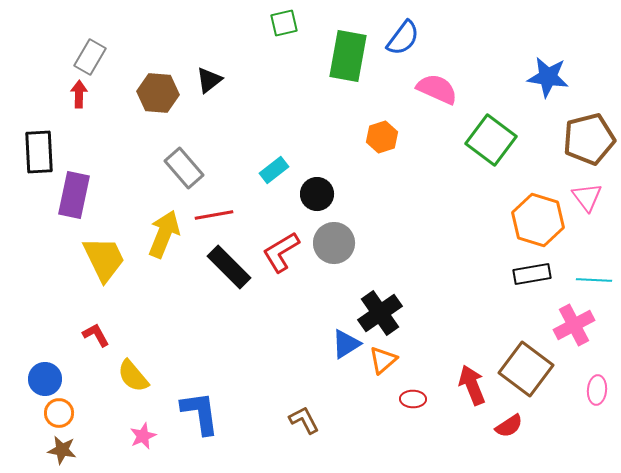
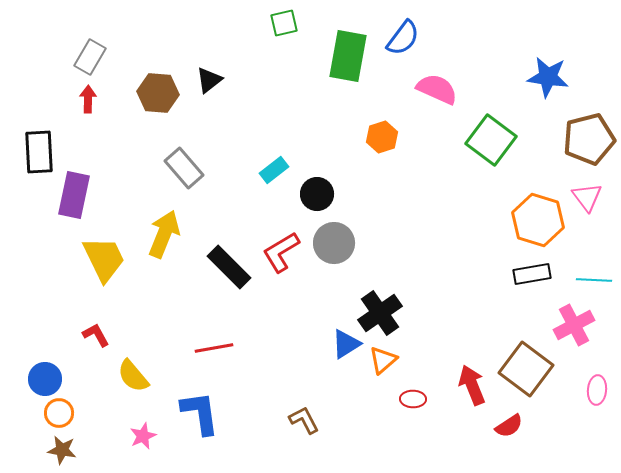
red arrow at (79, 94): moved 9 px right, 5 px down
red line at (214, 215): moved 133 px down
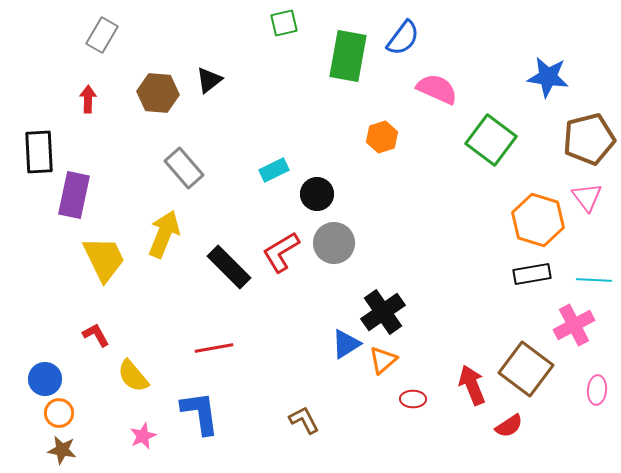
gray rectangle at (90, 57): moved 12 px right, 22 px up
cyan rectangle at (274, 170): rotated 12 degrees clockwise
black cross at (380, 313): moved 3 px right, 1 px up
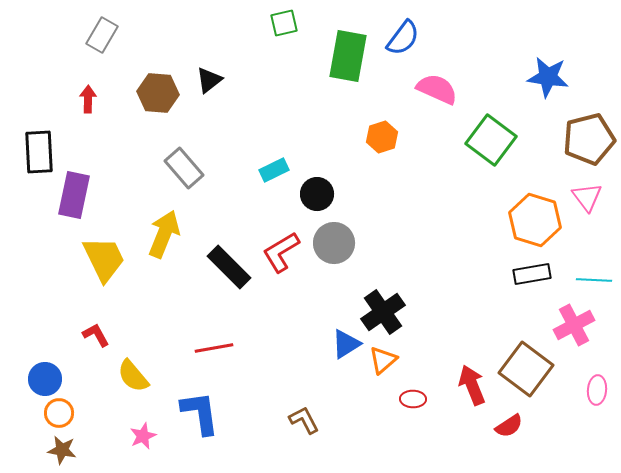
orange hexagon at (538, 220): moved 3 px left
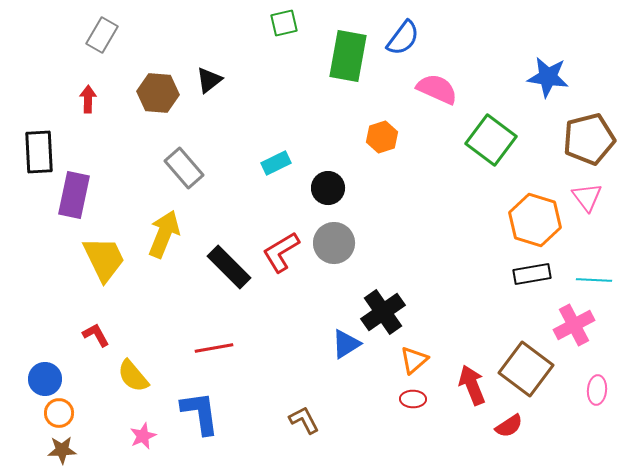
cyan rectangle at (274, 170): moved 2 px right, 7 px up
black circle at (317, 194): moved 11 px right, 6 px up
orange triangle at (383, 360): moved 31 px right
brown star at (62, 450): rotated 12 degrees counterclockwise
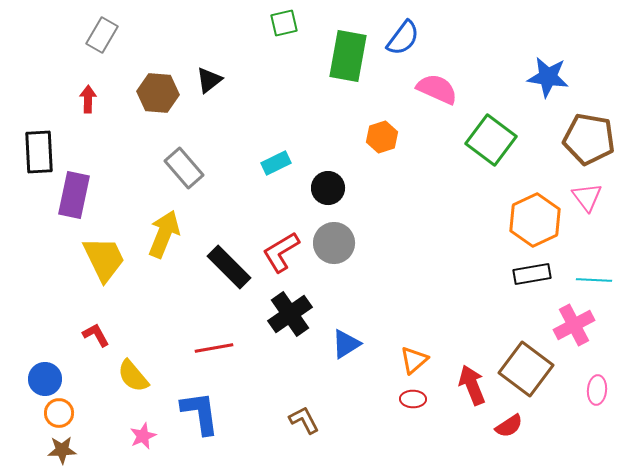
brown pentagon at (589, 139): rotated 24 degrees clockwise
orange hexagon at (535, 220): rotated 18 degrees clockwise
black cross at (383, 312): moved 93 px left, 2 px down
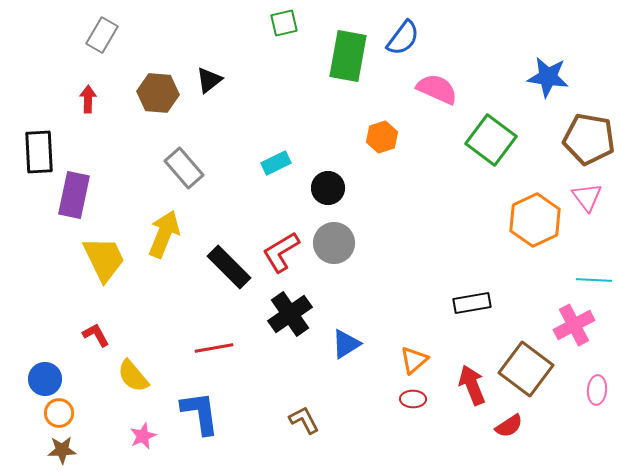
black rectangle at (532, 274): moved 60 px left, 29 px down
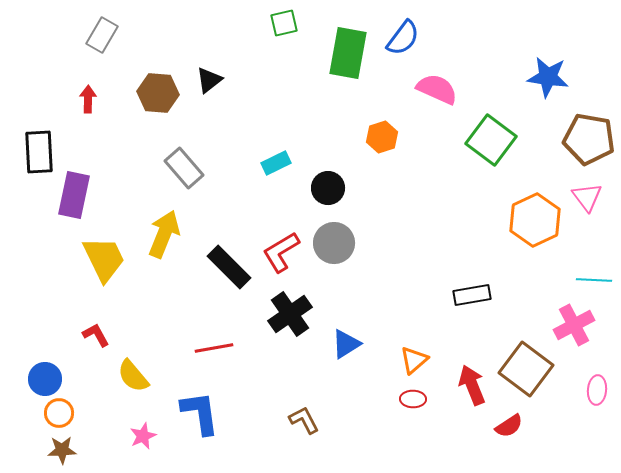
green rectangle at (348, 56): moved 3 px up
black rectangle at (472, 303): moved 8 px up
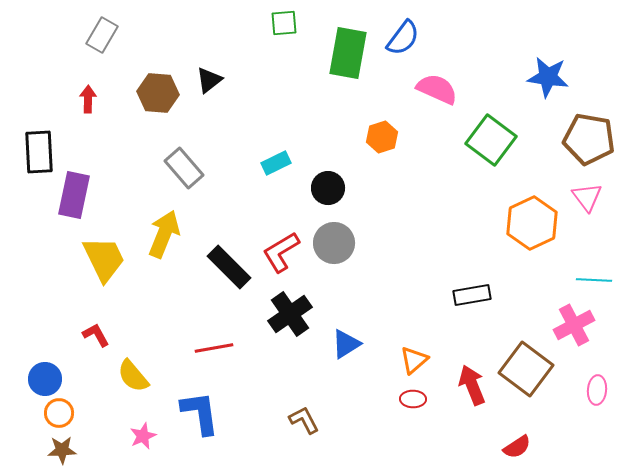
green square at (284, 23): rotated 8 degrees clockwise
orange hexagon at (535, 220): moved 3 px left, 3 px down
red semicircle at (509, 426): moved 8 px right, 21 px down
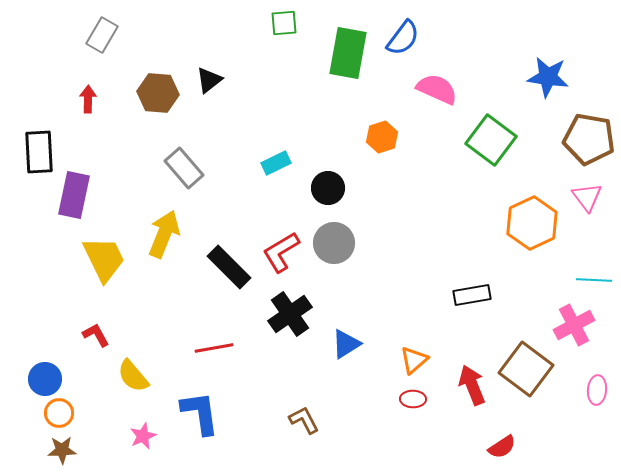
red semicircle at (517, 447): moved 15 px left
